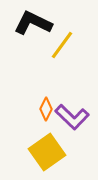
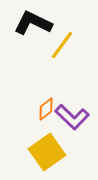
orange diamond: rotated 25 degrees clockwise
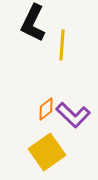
black L-shape: rotated 90 degrees counterclockwise
yellow line: rotated 32 degrees counterclockwise
purple L-shape: moved 1 px right, 2 px up
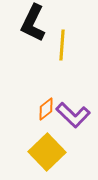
yellow square: rotated 9 degrees counterclockwise
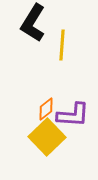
black L-shape: rotated 6 degrees clockwise
purple L-shape: rotated 40 degrees counterclockwise
yellow square: moved 15 px up
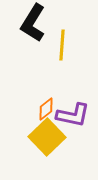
purple L-shape: rotated 8 degrees clockwise
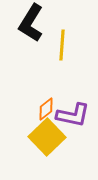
black L-shape: moved 2 px left
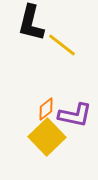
black L-shape: rotated 18 degrees counterclockwise
yellow line: rotated 56 degrees counterclockwise
purple L-shape: moved 2 px right
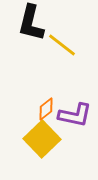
yellow square: moved 5 px left, 2 px down
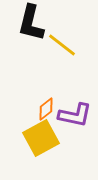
yellow square: moved 1 px left, 1 px up; rotated 15 degrees clockwise
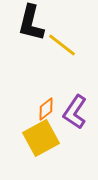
purple L-shape: moved 3 px up; rotated 112 degrees clockwise
